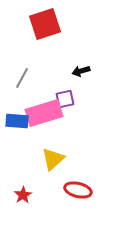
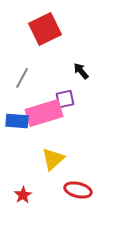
red square: moved 5 px down; rotated 8 degrees counterclockwise
black arrow: rotated 66 degrees clockwise
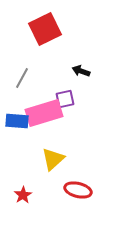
black arrow: rotated 30 degrees counterclockwise
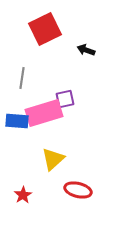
black arrow: moved 5 px right, 21 px up
gray line: rotated 20 degrees counterclockwise
